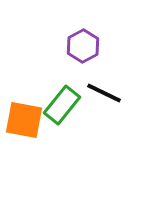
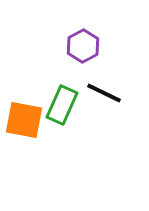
green rectangle: rotated 15 degrees counterclockwise
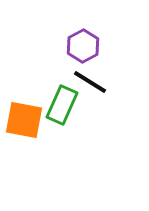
black line: moved 14 px left, 11 px up; rotated 6 degrees clockwise
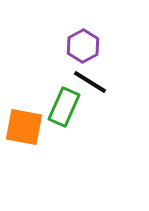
green rectangle: moved 2 px right, 2 px down
orange square: moved 7 px down
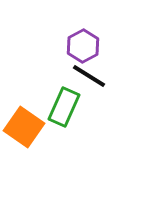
black line: moved 1 px left, 6 px up
orange square: rotated 24 degrees clockwise
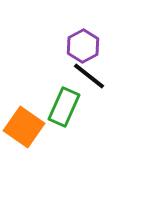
black line: rotated 6 degrees clockwise
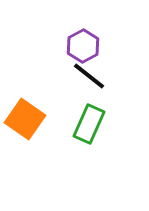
green rectangle: moved 25 px right, 17 px down
orange square: moved 1 px right, 8 px up
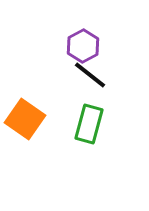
black line: moved 1 px right, 1 px up
green rectangle: rotated 9 degrees counterclockwise
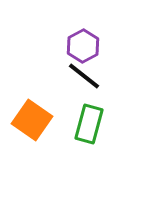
black line: moved 6 px left, 1 px down
orange square: moved 7 px right, 1 px down
